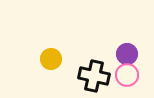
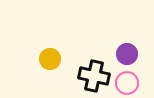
yellow circle: moved 1 px left
pink circle: moved 8 px down
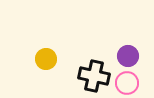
purple circle: moved 1 px right, 2 px down
yellow circle: moved 4 px left
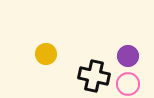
yellow circle: moved 5 px up
pink circle: moved 1 px right, 1 px down
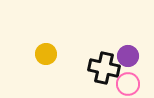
black cross: moved 10 px right, 8 px up
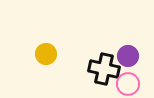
black cross: moved 1 px down
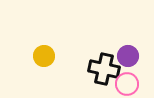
yellow circle: moved 2 px left, 2 px down
pink circle: moved 1 px left
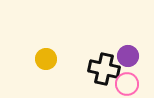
yellow circle: moved 2 px right, 3 px down
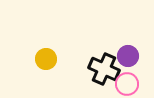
black cross: rotated 12 degrees clockwise
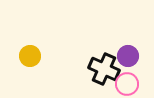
yellow circle: moved 16 px left, 3 px up
